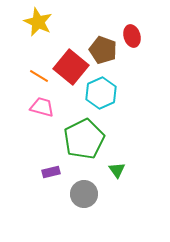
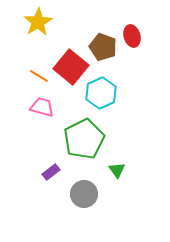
yellow star: rotated 16 degrees clockwise
brown pentagon: moved 3 px up
purple rectangle: rotated 24 degrees counterclockwise
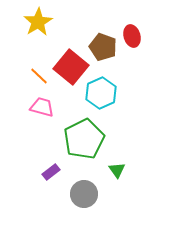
orange line: rotated 12 degrees clockwise
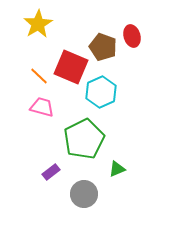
yellow star: moved 2 px down
red square: rotated 16 degrees counterclockwise
cyan hexagon: moved 1 px up
green triangle: moved 1 px up; rotated 42 degrees clockwise
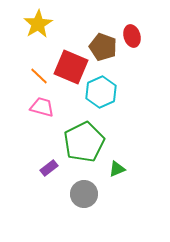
green pentagon: moved 3 px down
purple rectangle: moved 2 px left, 4 px up
